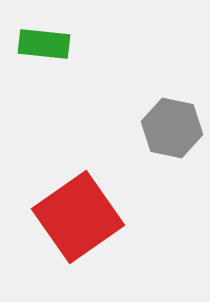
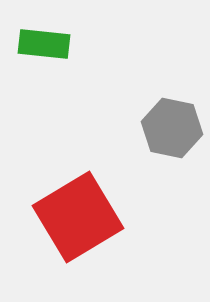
red square: rotated 4 degrees clockwise
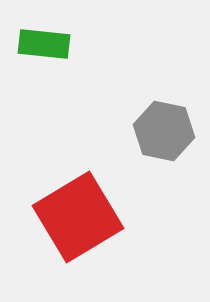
gray hexagon: moved 8 px left, 3 px down
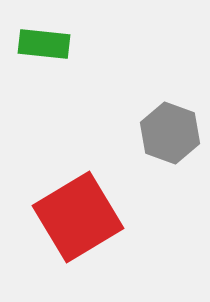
gray hexagon: moved 6 px right, 2 px down; rotated 8 degrees clockwise
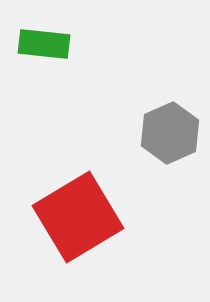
gray hexagon: rotated 16 degrees clockwise
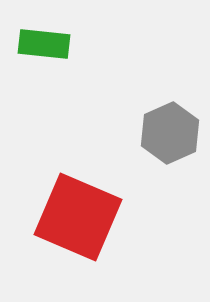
red square: rotated 36 degrees counterclockwise
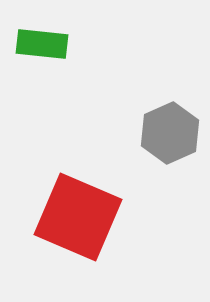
green rectangle: moved 2 px left
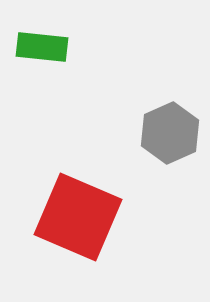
green rectangle: moved 3 px down
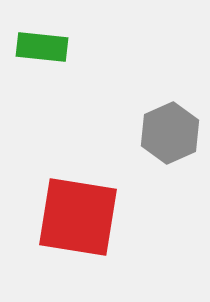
red square: rotated 14 degrees counterclockwise
